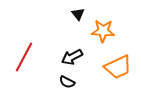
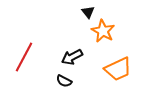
black triangle: moved 10 px right, 2 px up
orange star: rotated 25 degrees clockwise
orange trapezoid: moved 2 px down
black semicircle: moved 3 px left, 1 px up
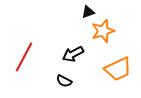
black triangle: rotated 48 degrees clockwise
orange star: rotated 25 degrees clockwise
black arrow: moved 1 px right, 3 px up
